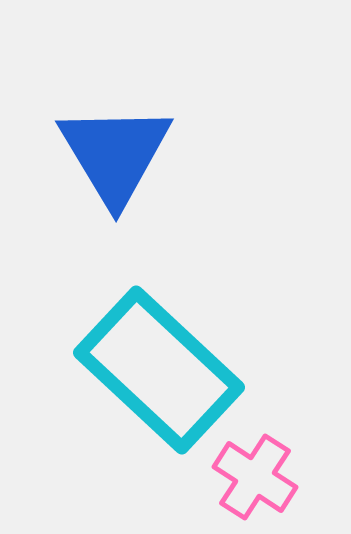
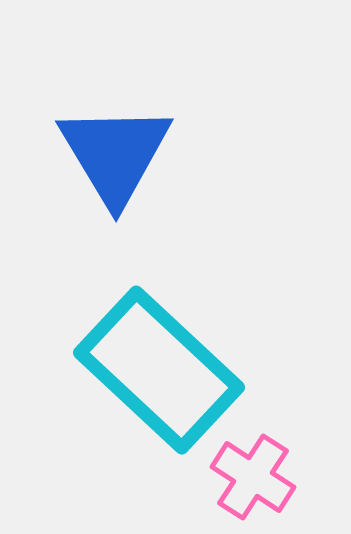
pink cross: moved 2 px left
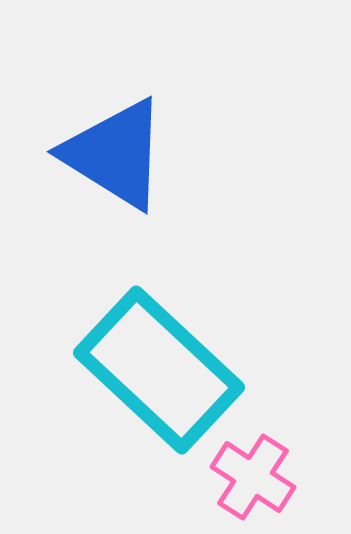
blue triangle: rotated 27 degrees counterclockwise
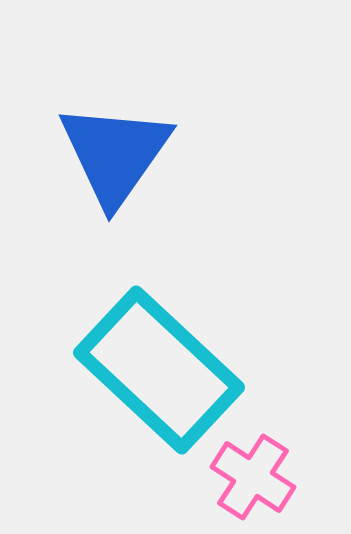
blue triangle: rotated 33 degrees clockwise
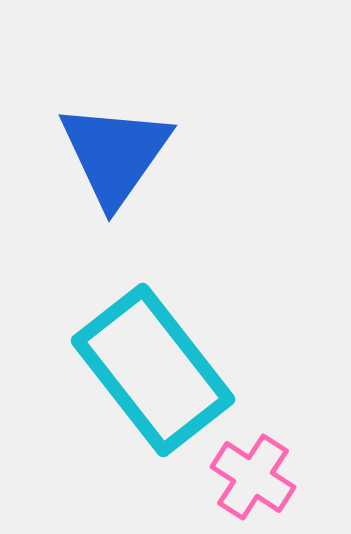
cyan rectangle: moved 6 px left; rotated 9 degrees clockwise
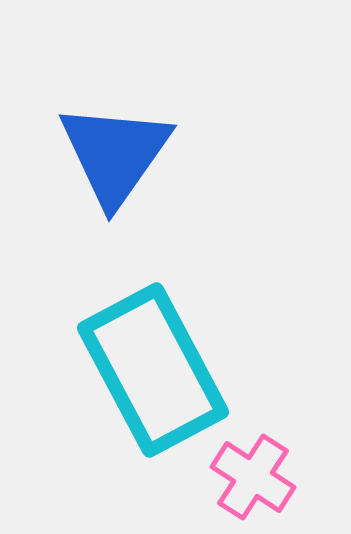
cyan rectangle: rotated 10 degrees clockwise
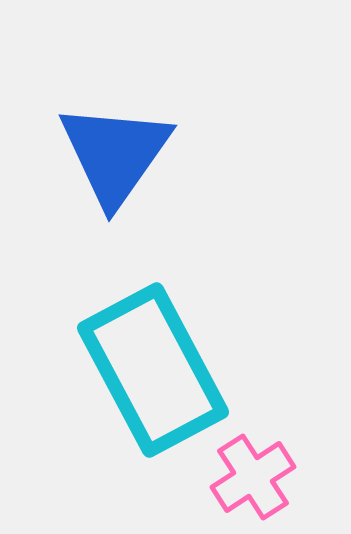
pink cross: rotated 24 degrees clockwise
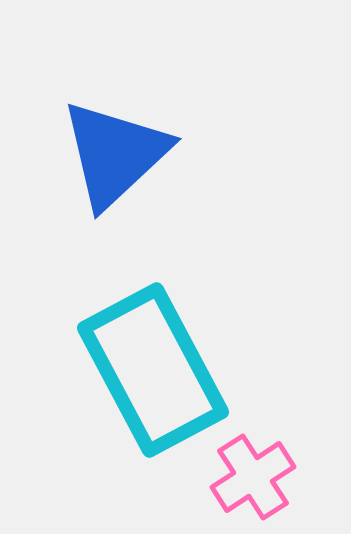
blue triangle: rotated 12 degrees clockwise
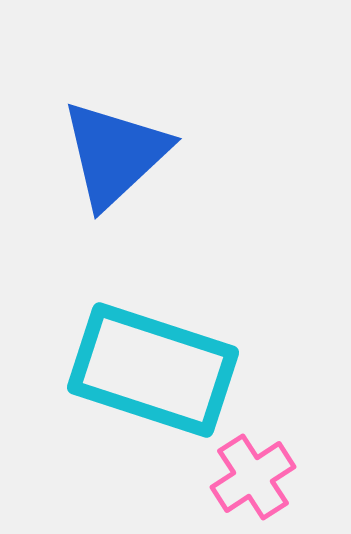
cyan rectangle: rotated 44 degrees counterclockwise
